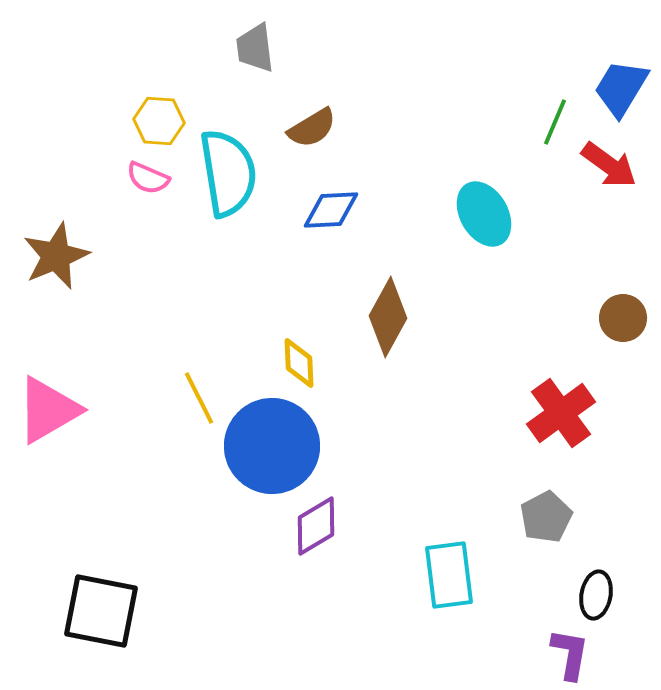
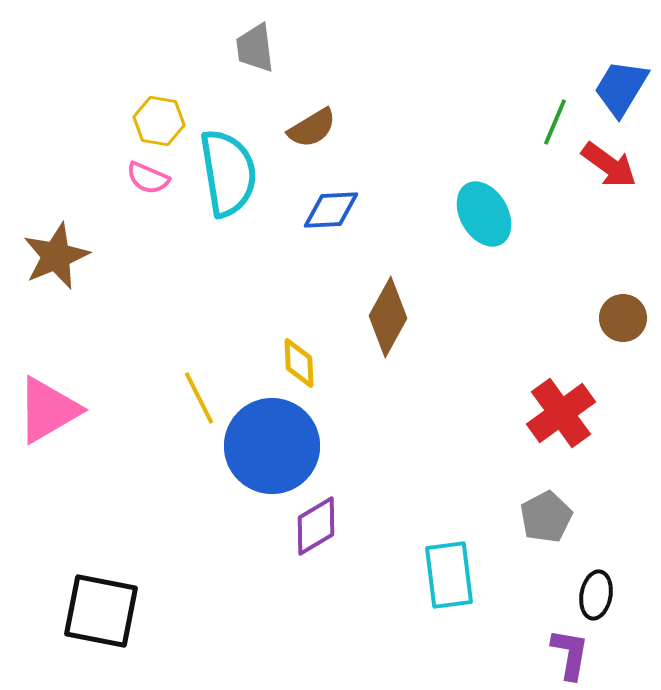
yellow hexagon: rotated 6 degrees clockwise
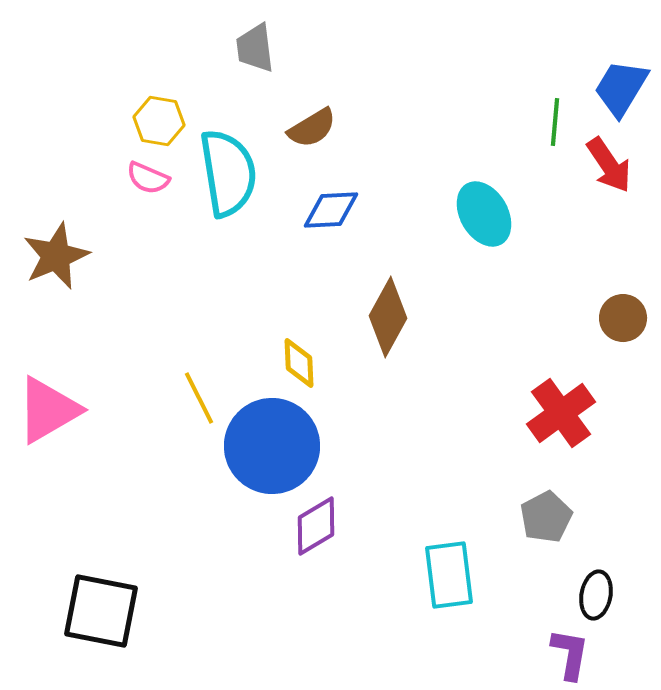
green line: rotated 18 degrees counterclockwise
red arrow: rotated 20 degrees clockwise
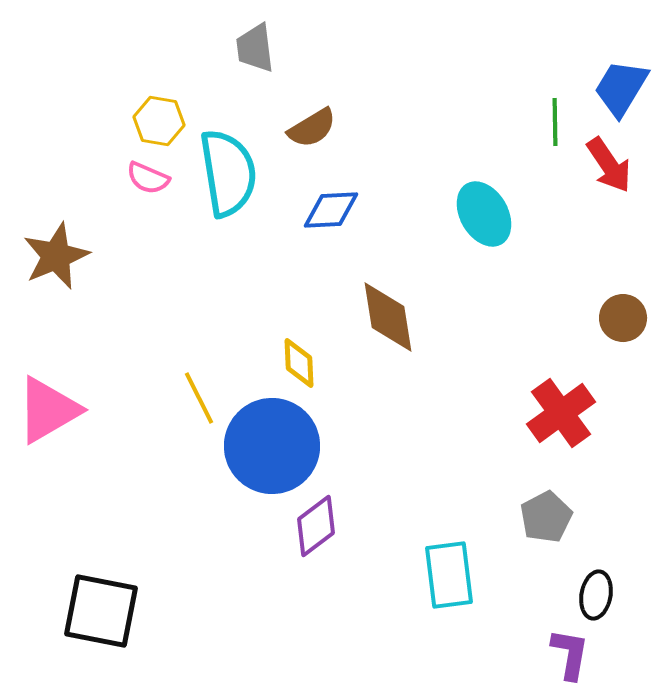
green line: rotated 6 degrees counterclockwise
brown diamond: rotated 38 degrees counterclockwise
purple diamond: rotated 6 degrees counterclockwise
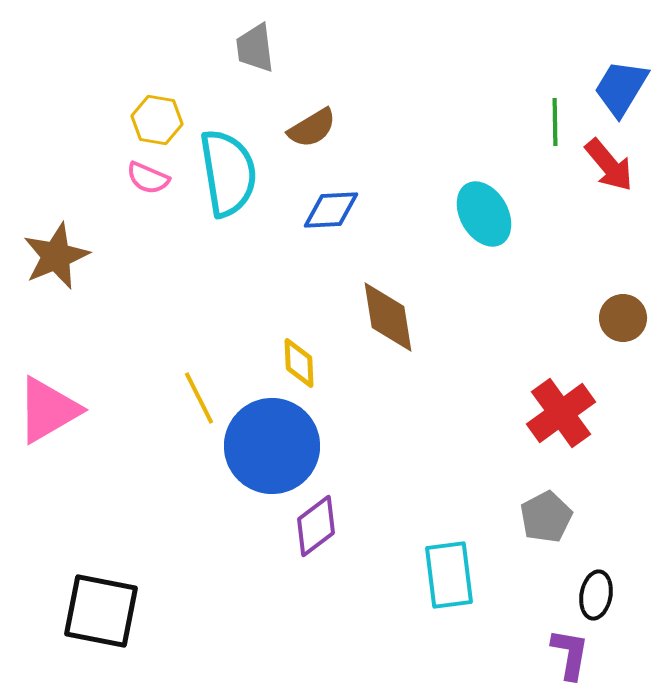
yellow hexagon: moved 2 px left, 1 px up
red arrow: rotated 6 degrees counterclockwise
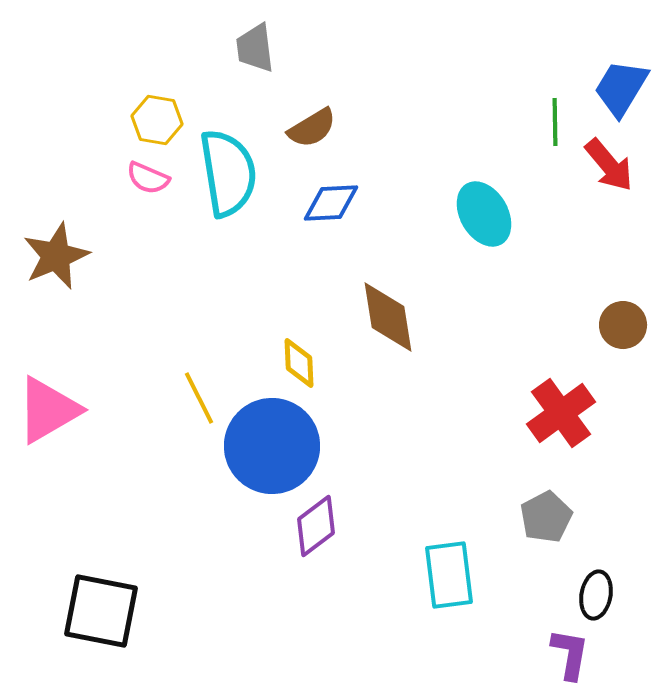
blue diamond: moved 7 px up
brown circle: moved 7 px down
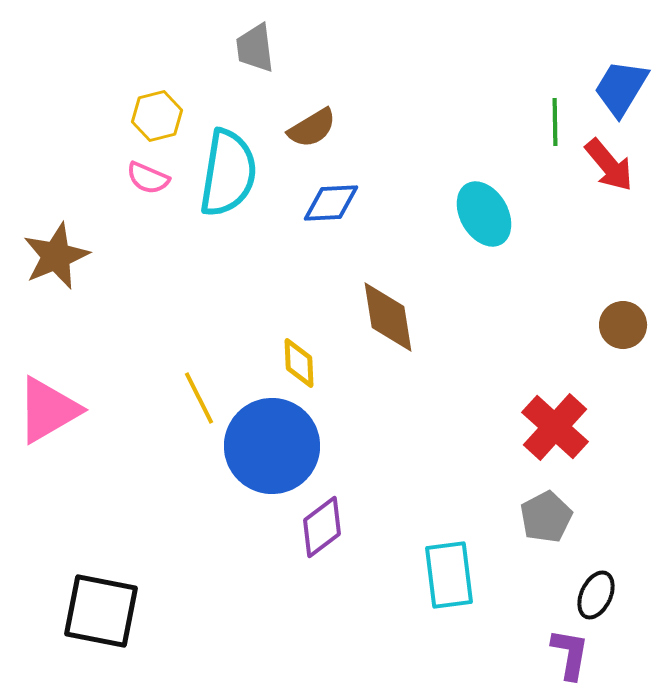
yellow hexagon: moved 4 px up; rotated 24 degrees counterclockwise
cyan semicircle: rotated 18 degrees clockwise
red cross: moved 6 px left, 14 px down; rotated 12 degrees counterclockwise
purple diamond: moved 6 px right, 1 px down
black ellipse: rotated 15 degrees clockwise
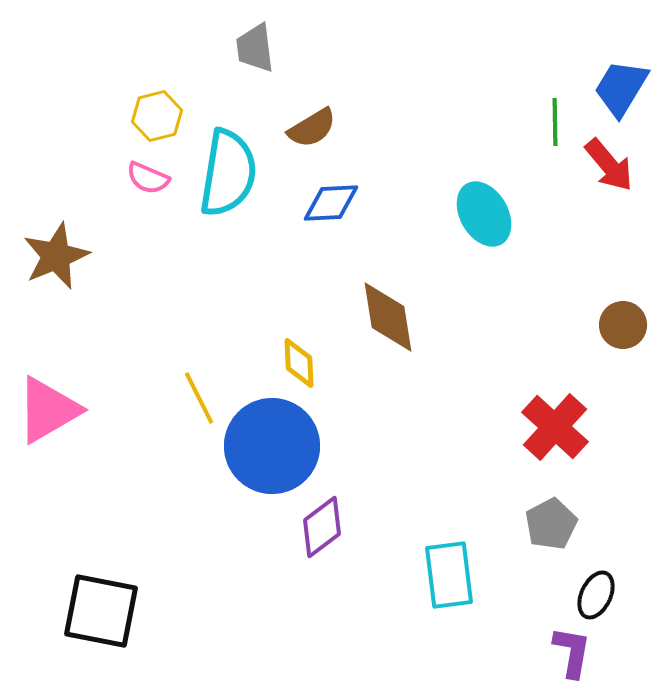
gray pentagon: moved 5 px right, 7 px down
purple L-shape: moved 2 px right, 2 px up
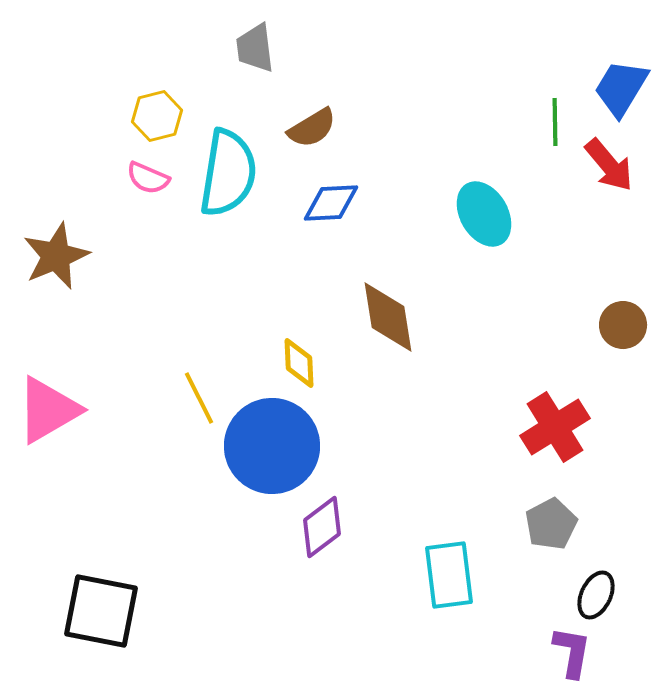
red cross: rotated 16 degrees clockwise
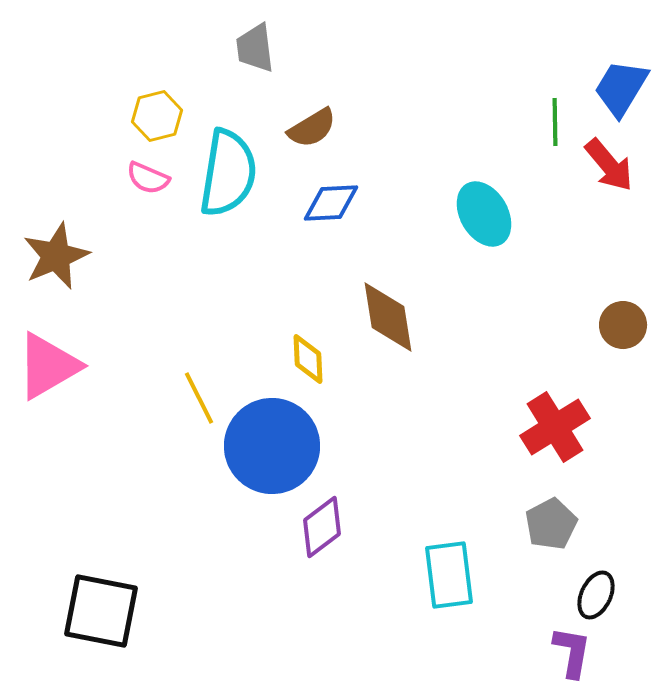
yellow diamond: moved 9 px right, 4 px up
pink triangle: moved 44 px up
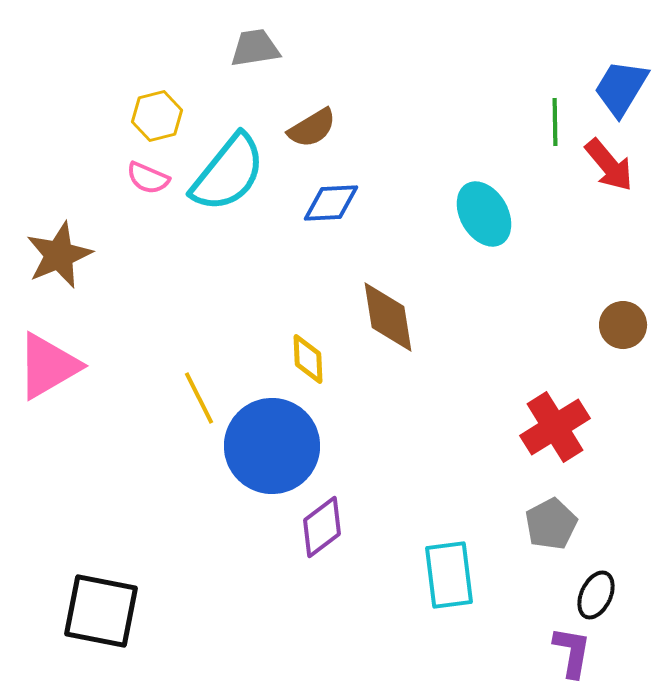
gray trapezoid: rotated 88 degrees clockwise
cyan semicircle: rotated 30 degrees clockwise
brown star: moved 3 px right, 1 px up
